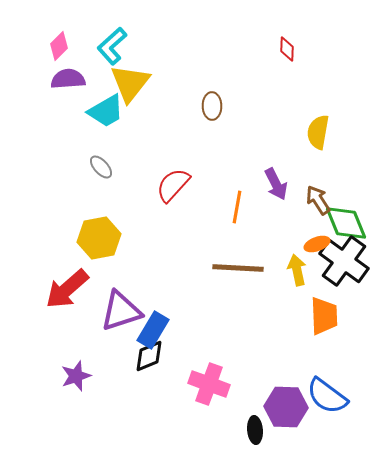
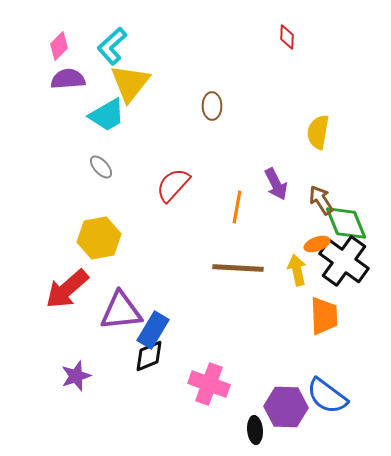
red diamond: moved 12 px up
cyan trapezoid: moved 1 px right, 4 px down
brown arrow: moved 3 px right
purple triangle: rotated 12 degrees clockwise
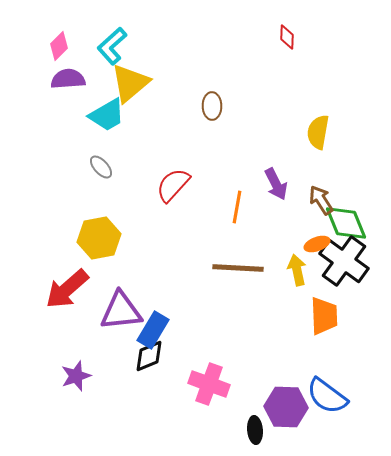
yellow triangle: rotated 12 degrees clockwise
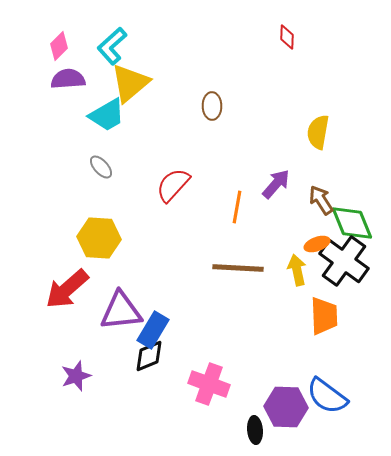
purple arrow: rotated 112 degrees counterclockwise
green diamond: moved 6 px right
yellow hexagon: rotated 15 degrees clockwise
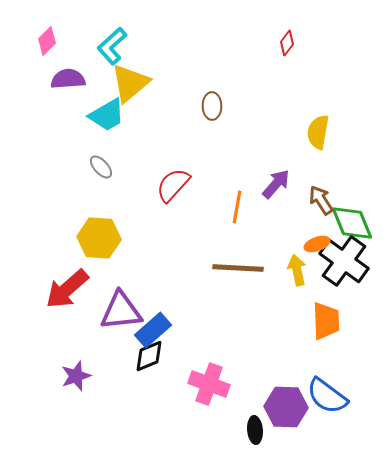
red diamond: moved 6 px down; rotated 35 degrees clockwise
pink diamond: moved 12 px left, 5 px up
orange trapezoid: moved 2 px right, 5 px down
blue rectangle: rotated 18 degrees clockwise
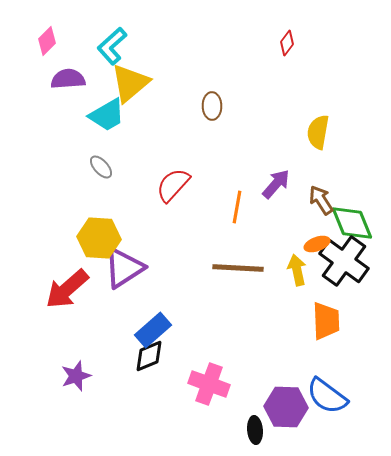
purple triangle: moved 3 px right, 43 px up; rotated 27 degrees counterclockwise
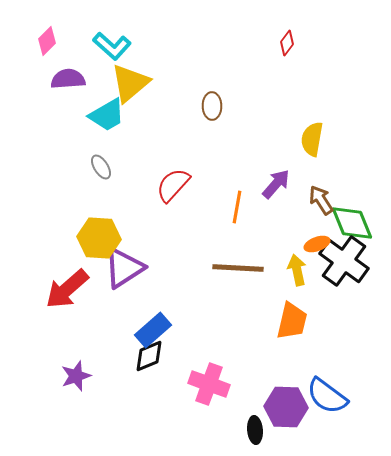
cyan L-shape: rotated 96 degrees counterclockwise
yellow semicircle: moved 6 px left, 7 px down
gray ellipse: rotated 10 degrees clockwise
orange trapezoid: moved 34 px left; rotated 15 degrees clockwise
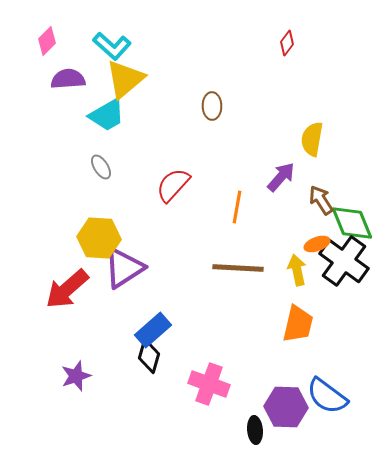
yellow triangle: moved 5 px left, 4 px up
purple arrow: moved 5 px right, 7 px up
orange trapezoid: moved 6 px right, 3 px down
black diamond: rotated 52 degrees counterclockwise
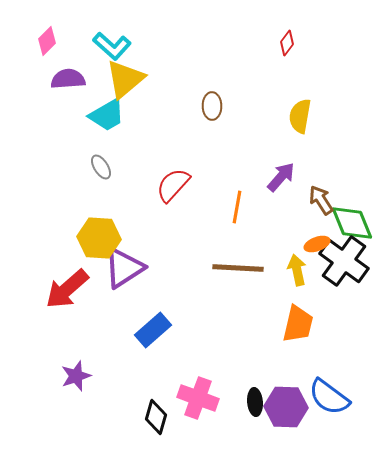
yellow semicircle: moved 12 px left, 23 px up
black diamond: moved 7 px right, 61 px down
pink cross: moved 11 px left, 14 px down
blue semicircle: moved 2 px right, 1 px down
black ellipse: moved 28 px up
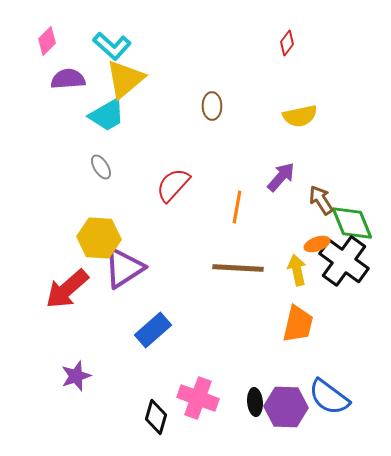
yellow semicircle: rotated 112 degrees counterclockwise
